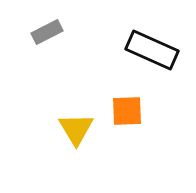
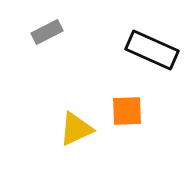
yellow triangle: rotated 36 degrees clockwise
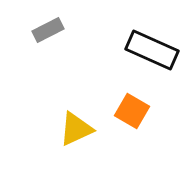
gray rectangle: moved 1 px right, 2 px up
orange square: moved 5 px right; rotated 32 degrees clockwise
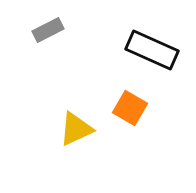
orange square: moved 2 px left, 3 px up
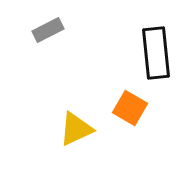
black rectangle: moved 4 px right, 3 px down; rotated 60 degrees clockwise
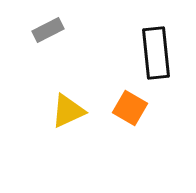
yellow triangle: moved 8 px left, 18 px up
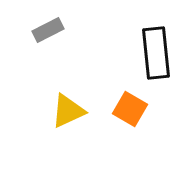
orange square: moved 1 px down
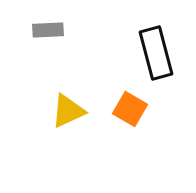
gray rectangle: rotated 24 degrees clockwise
black rectangle: rotated 9 degrees counterclockwise
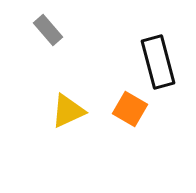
gray rectangle: rotated 52 degrees clockwise
black rectangle: moved 2 px right, 9 px down
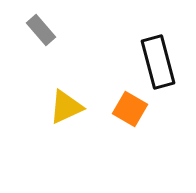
gray rectangle: moved 7 px left
yellow triangle: moved 2 px left, 4 px up
